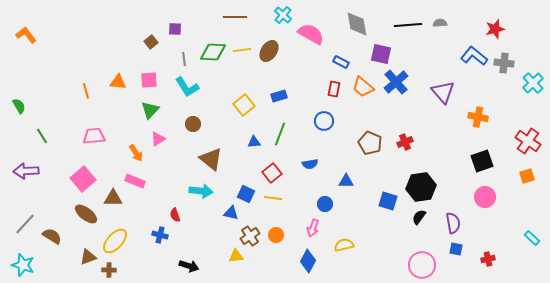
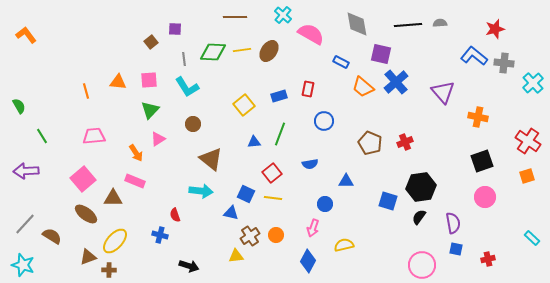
red rectangle at (334, 89): moved 26 px left
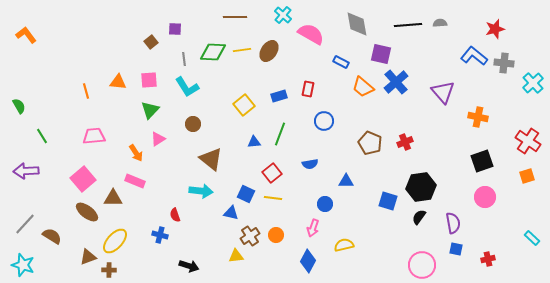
brown ellipse at (86, 214): moved 1 px right, 2 px up
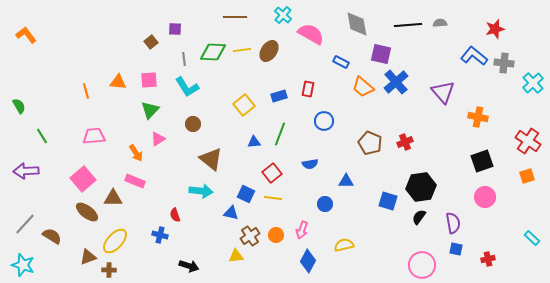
pink arrow at (313, 228): moved 11 px left, 2 px down
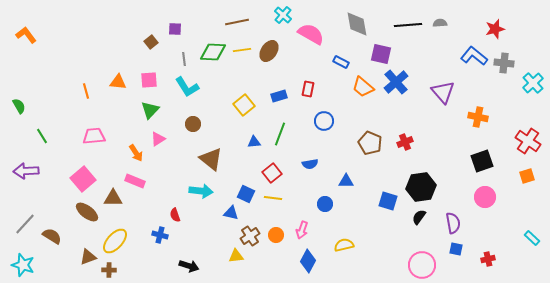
brown line at (235, 17): moved 2 px right, 5 px down; rotated 10 degrees counterclockwise
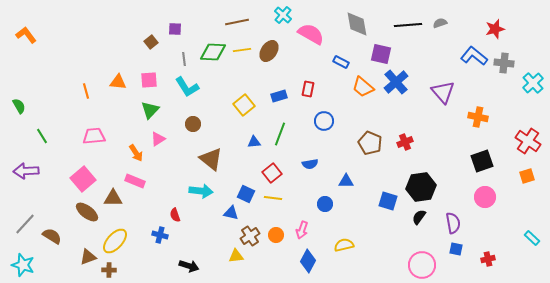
gray semicircle at (440, 23): rotated 16 degrees counterclockwise
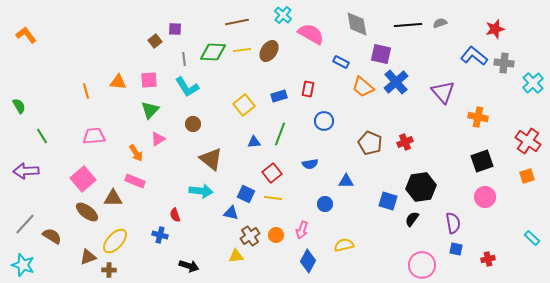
brown square at (151, 42): moved 4 px right, 1 px up
black semicircle at (419, 217): moved 7 px left, 2 px down
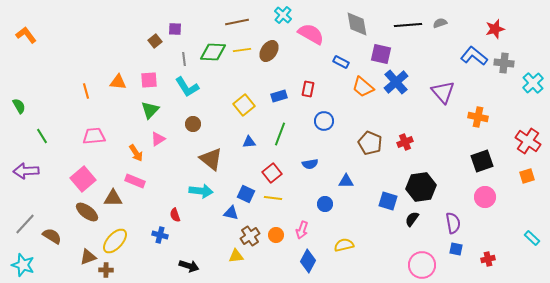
blue triangle at (254, 142): moved 5 px left
brown cross at (109, 270): moved 3 px left
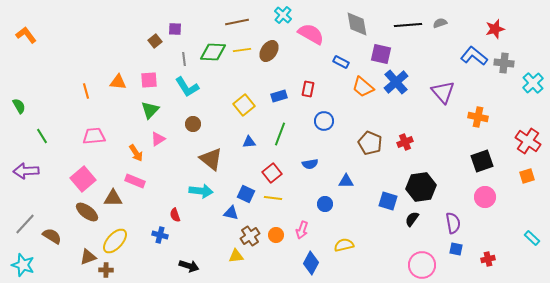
blue diamond at (308, 261): moved 3 px right, 2 px down
